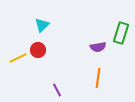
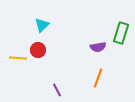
yellow line: rotated 30 degrees clockwise
orange line: rotated 12 degrees clockwise
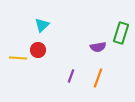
purple line: moved 14 px right, 14 px up; rotated 48 degrees clockwise
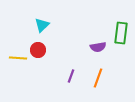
green rectangle: rotated 10 degrees counterclockwise
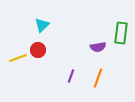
yellow line: rotated 24 degrees counterclockwise
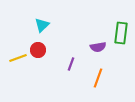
purple line: moved 12 px up
